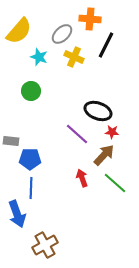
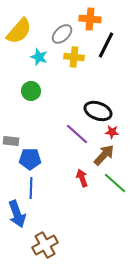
yellow cross: rotated 18 degrees counterclockwise
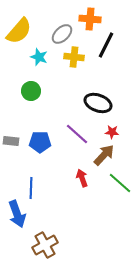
black ellipse: moved 8 px up
blue pentagon: moved 10 px right, 17 px up
green line: moved 5 px right
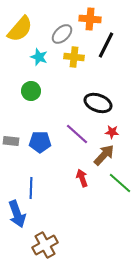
yellow semicircle: moved 1 px right, 2 px up
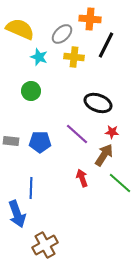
yellow semicircle: rotated 108 degrees counterclockwise
brown arrow: rotated 10 degrees counterclockwise
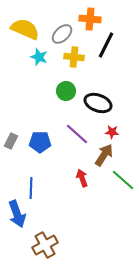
yellow semicircle: moved 5 px right
green circle: moved 35 px right
gray rectangle: rotated 70 degrees counterclockwise
green line: moved 3 px right, 3 px up
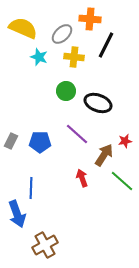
yellow semicircle: moved 2 px left, 1 px up
red star: moved 13 px right, 9 px down; rotated 16 degrees counterclockwise
green line: moved 1 px left, 1 px down
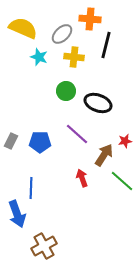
black line: rotated 12 degrees counterclockwise
brown cross: moved 1 px left, 1 px down
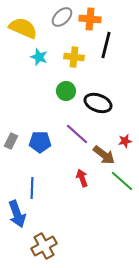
gray ellipse: moved 17 px up
brown arrow: rotated 95 degrees clockwise
blue line: moved 1 px right
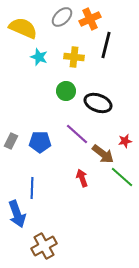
orange cross: rotated 30 degrees counterclockwise
brown arrow: moved 1 px left, 1 px up
green line: moved 4 px up
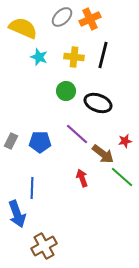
black line: moved 3 px left, 10 px down
